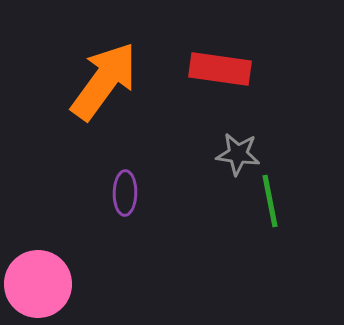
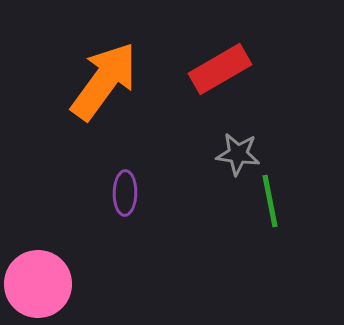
red rectangle: rotated 38 degrees counterclockwise
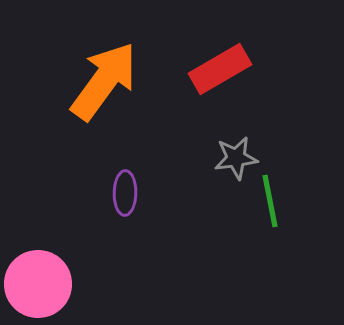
gray star: moved 2 px left, 4 px down; rotated 15 degrees counterclockwise
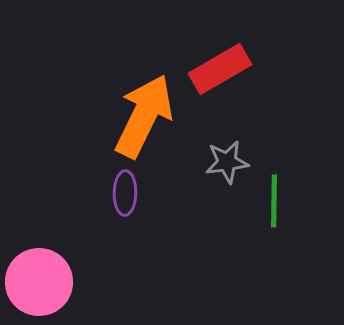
orange arrow: moved 40 px right, 35 px down; rotated 10 degrees counterclockwise
gray star: moved 9 px left, 4 px down
green line: moved 4 px right; rotated 12 degrees clockwise
pink circle: moved 1 px right, 2 px up
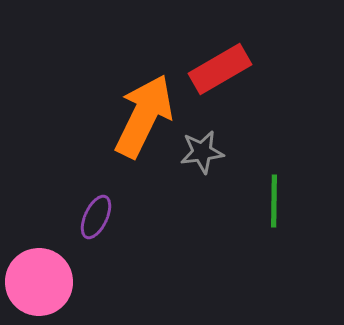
gray star: moved 25 px left, 10 px up
purple ellipse: moved 29 px left, 24 px down; rotated 24 degrees clockwise
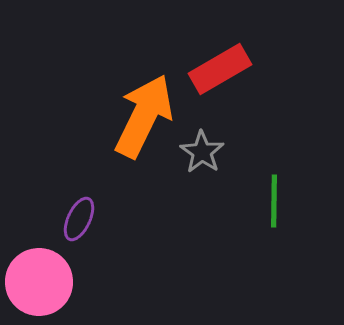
gray star: rotated 30 degrees counterclockwise
purple ellipse: moved 17 px left, 2 px down
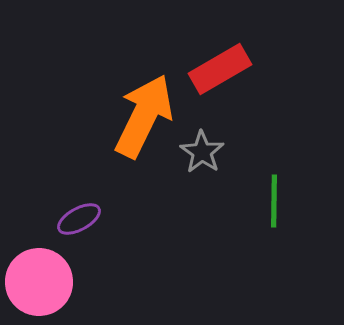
purple ellipse: rotated 36 degrees clockwise
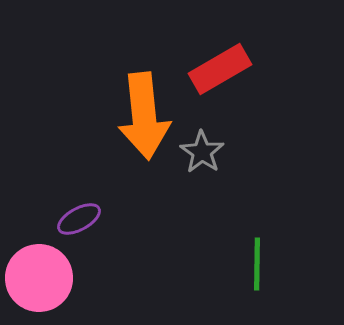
orange arrow: rotated 148 degrees clockwise
green line: moved 17 px left, 63 px down
pink circle: moved 4 px up
